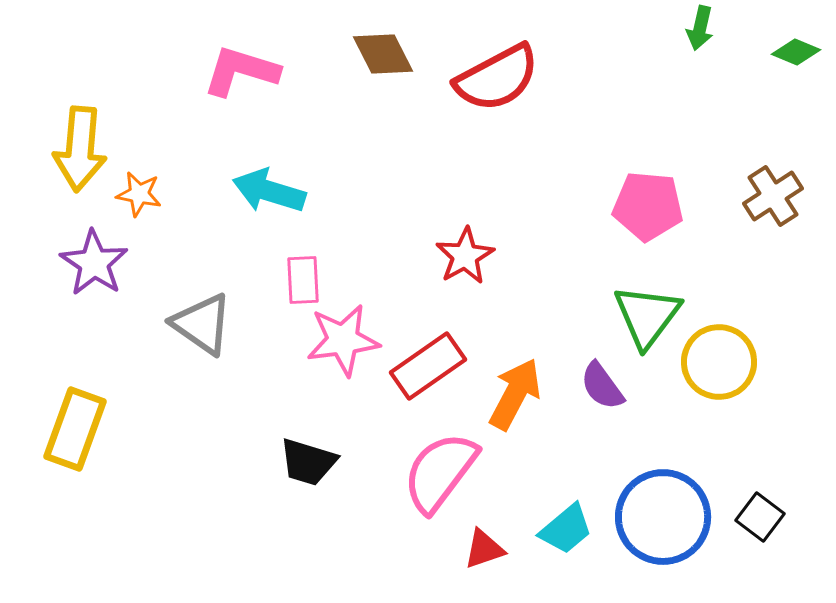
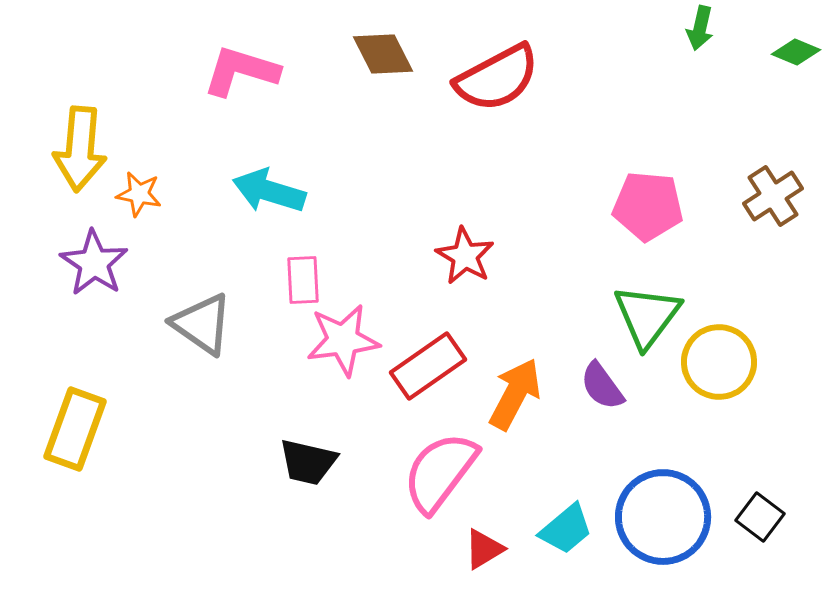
red star: rotated 12 degrees counterclockwise
black trapezoid: rotated 4 degrees counterclockwise
red triangle: rotated 12 degrees counterclockwise
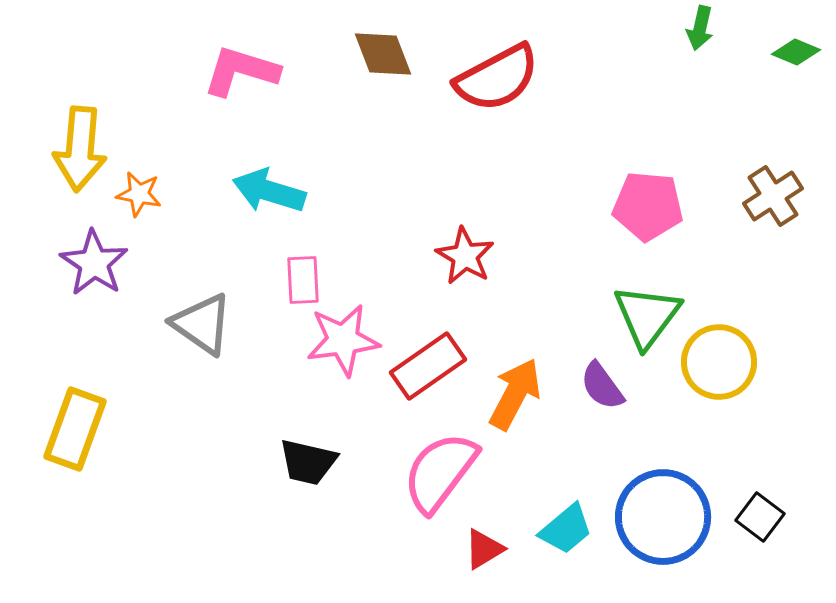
brown diamond: rotated 6 degrees clockwise
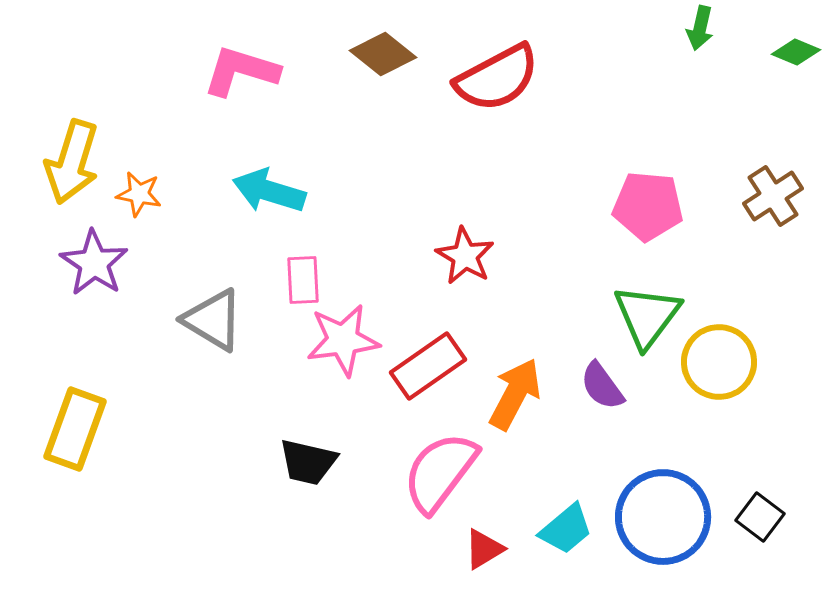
brown diamond: rotated 30 degrees counterclockwise
yellow arrow: moved 8 px left, 13 px down; rotated 12 degrees clockwise
gray triangle: moved 11 px right, 4 px up; rotated 4 degrees counterclockwise
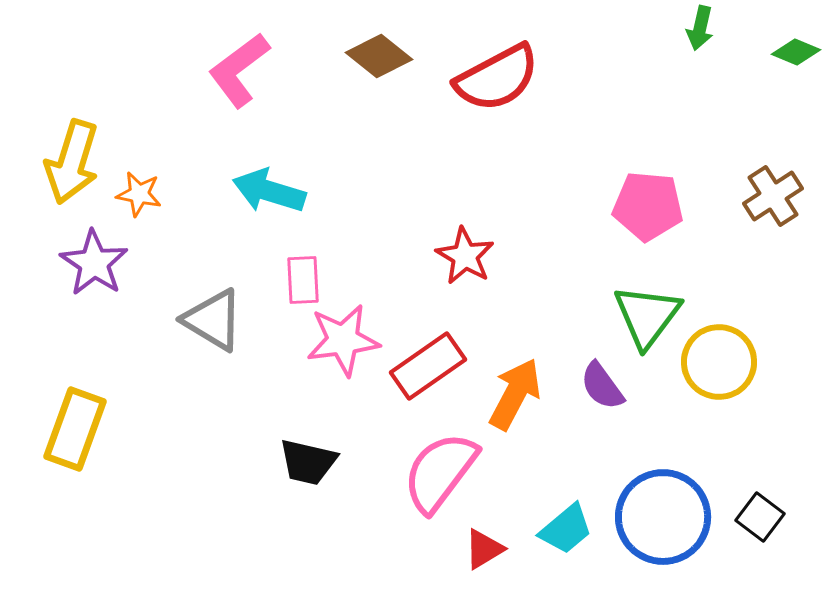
brown diamond: moved 4 px left, 2 px down
pink L-shape: moved 2 px left, 1 px up; rotated 54 degrees counterclockwise
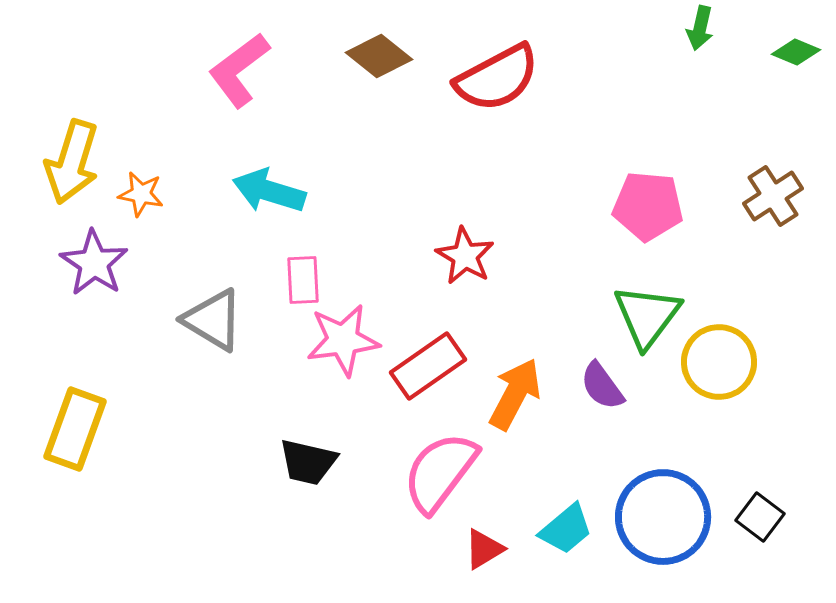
orange star: moved 2 px right
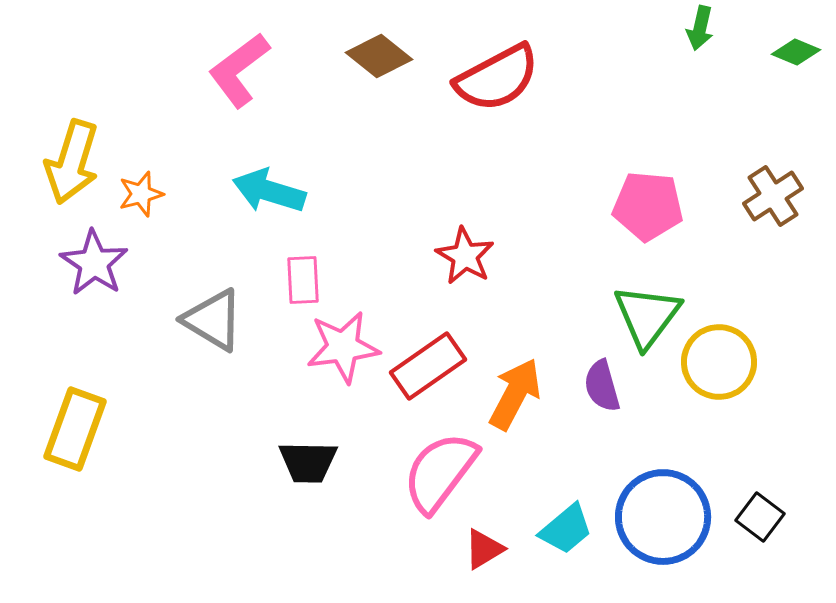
orange star: rotated 27 degrees counterclockwise
pink star: moved 7 px down
purple semicircle: rotated 20 degrees clockwise
black trapezoid: rotated 12 degrees counterclockwise
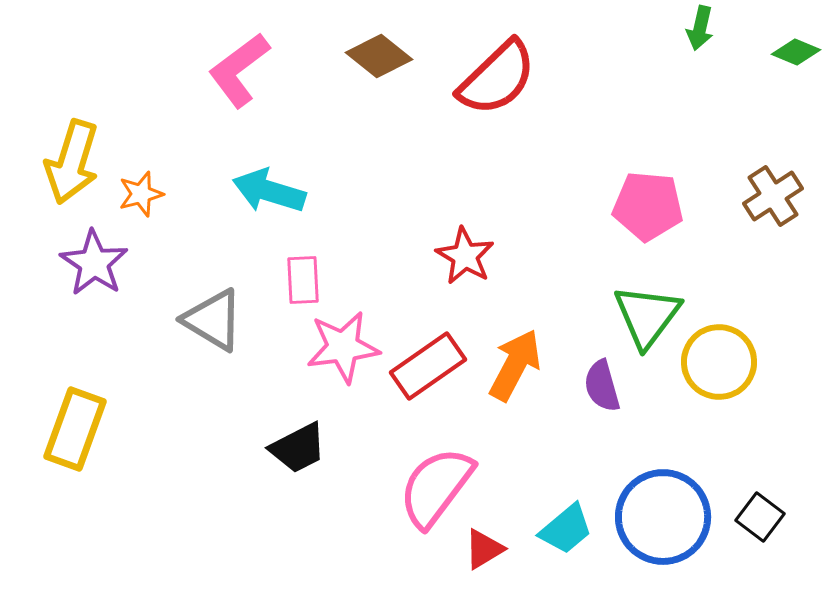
red semicircle: rotated 16 degrees counterclockwise
orange arrow: moved 29 px up
black trapezoid: moved 10 px left, 14 px up; rotated 28 degrees counterclockwise
pink semicircle: moved 4 px left, 15 px down
